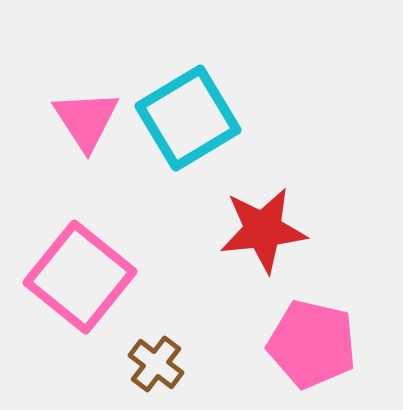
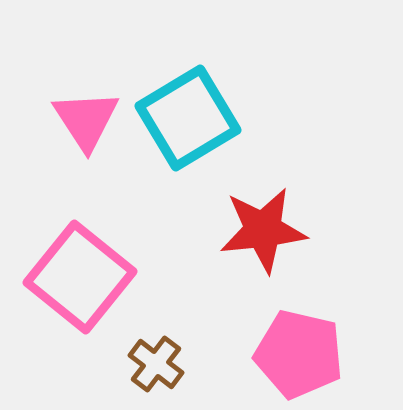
pink pentagon: moved 13 px left, 10 px down
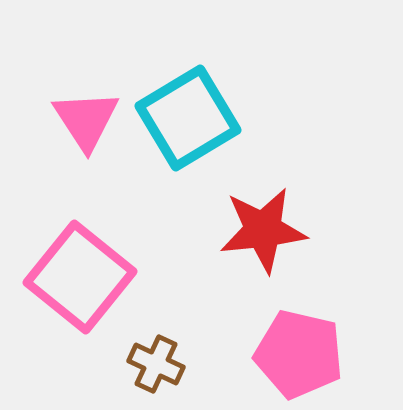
brown cross: rotated 12 degrees counterclockwise
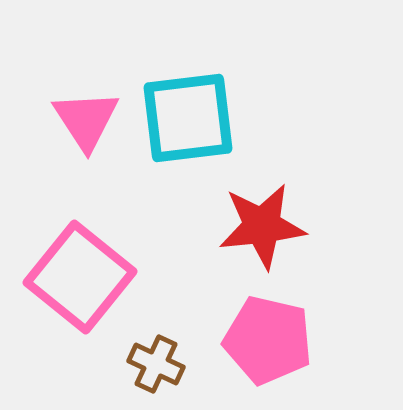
cyan square: rotated 24 degrees clockwise
red star: moved 1 px left, 4 px up
pink pentagon: moved 31 px left, 14 px up
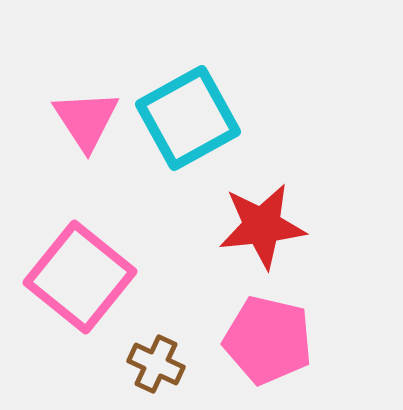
cyan square: rotated 22 degrees counterclockwise
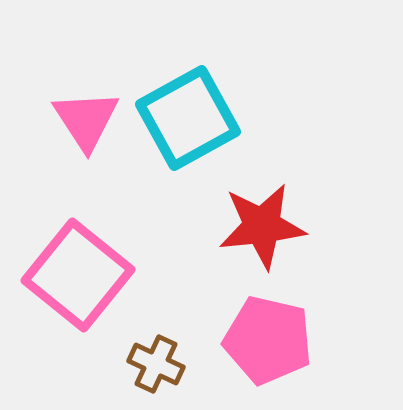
pink square: moved 2 px left, 2 px up
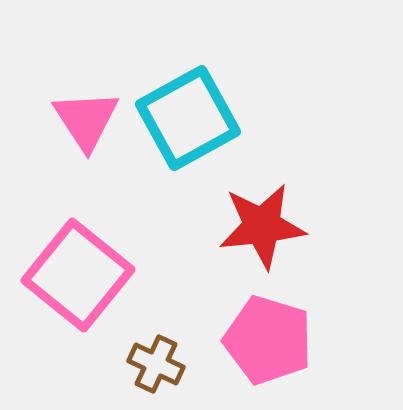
pink pentagon: rotated 4 degrees clockwise
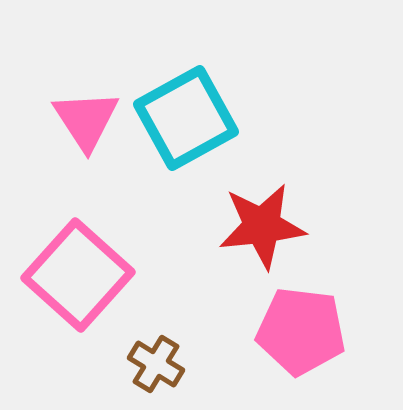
cyan square: moved 2 px left
pink square: rotated 3 degrees clockwise
pink pentagon: moved 33 px right, 9 px up; rotated 10 degrees counterclockwise
brown cross: rotated 6 degrees clockwise
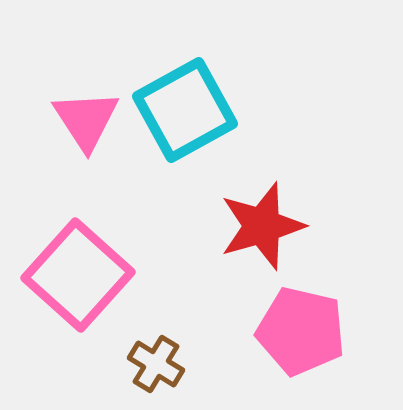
cyan square: moved 1 px left, 8 px up
red star: rotated 10 degrees counterclockwise
pink pentagon: rotated 6 degrees clockwise
